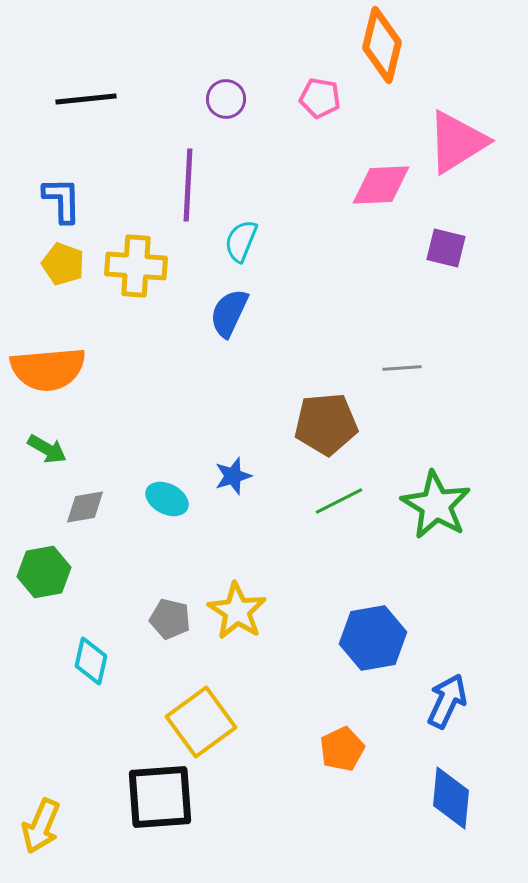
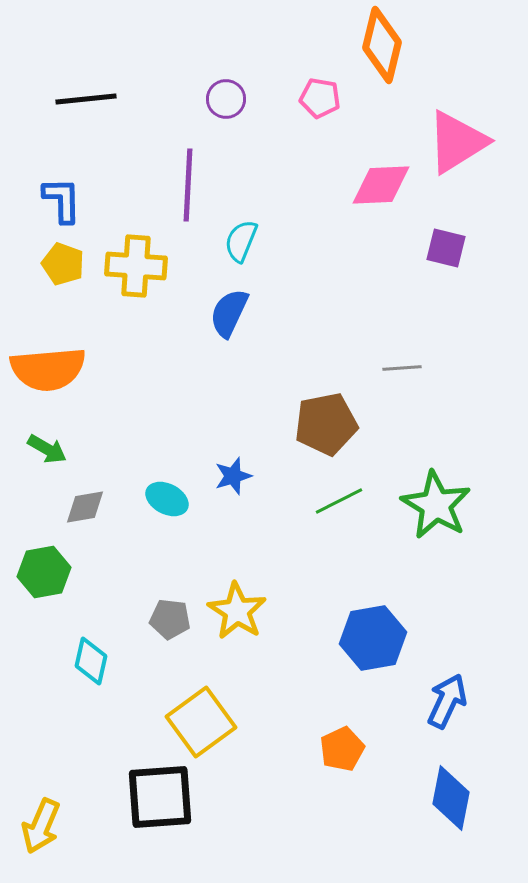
brown pentagon: rotated 6 degrees counterclockwise
gray pentagon: rotated 6 degrees counterclockwise
blue diamond: rotated 6 degrees clockwise
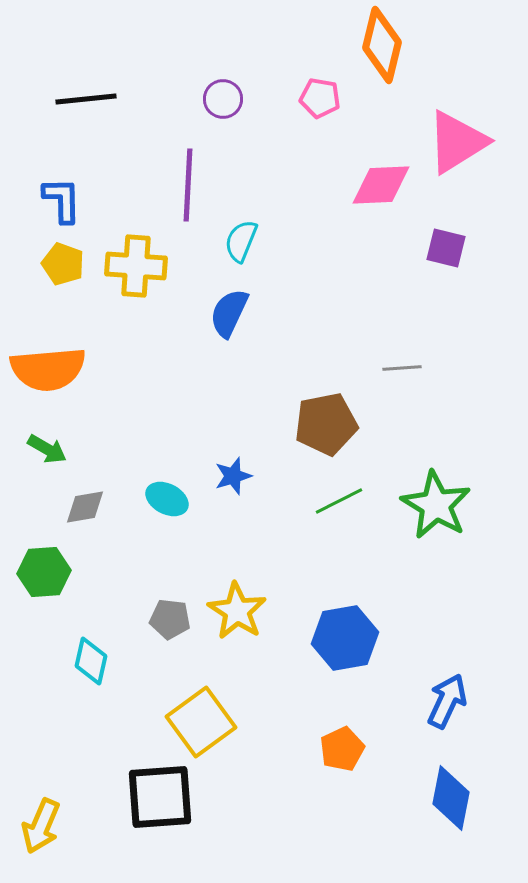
purple circle: moved 3 px left
green hexagon: rotated 6 degrees clockwise
blue hexagon: moved 28 px left
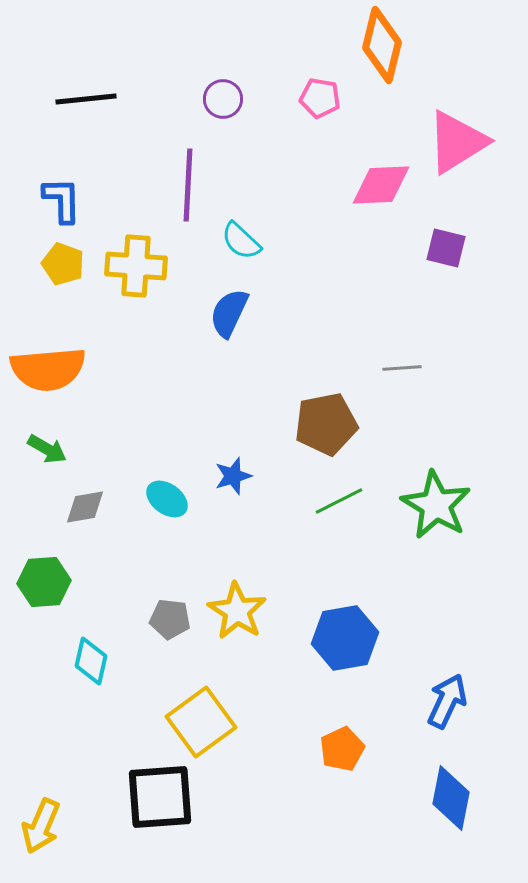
cyan semicircle: rotated 69 degrees counterclockwise
cyan ellipse: rotated 9 degrees clockwise
green hexagon: moved 10 px down
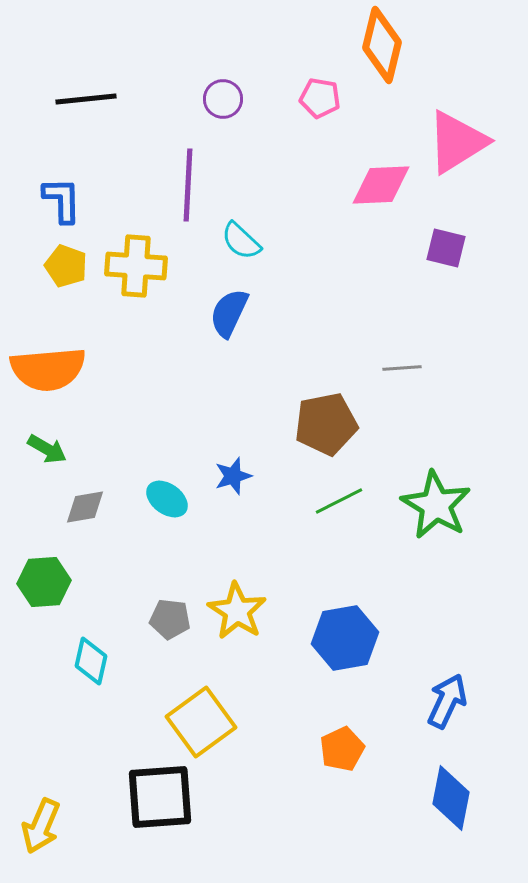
yellow pentagon: moved 3 px right, 2 px down
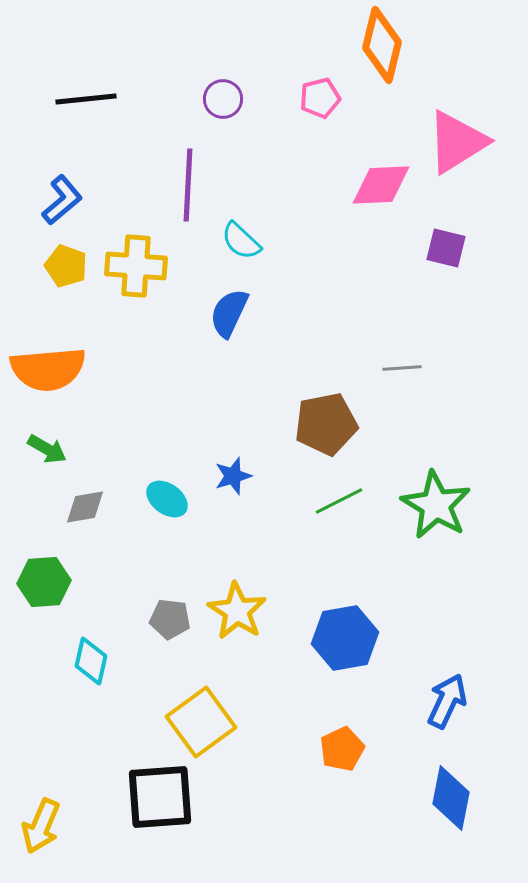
pink pentagon: rotated 24 degrees counterclockwise
blue L-shape: rotated 51 degrees clockwise
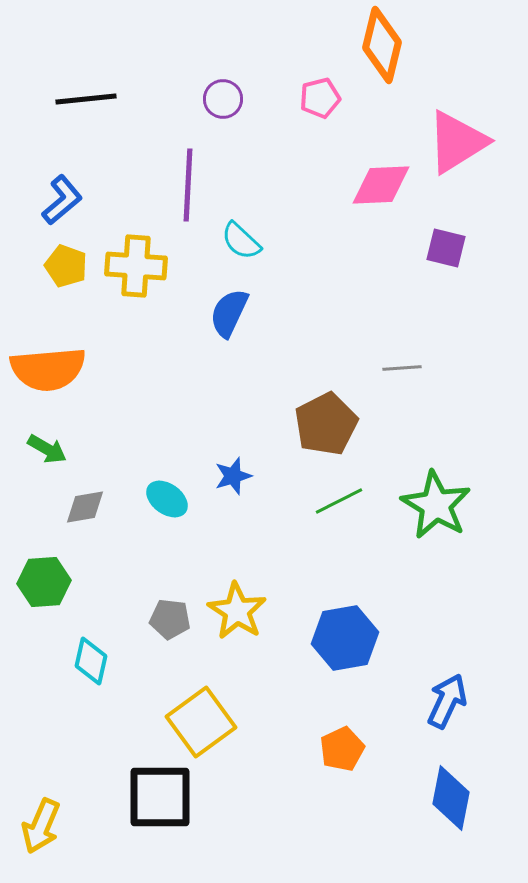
brown pentagon: rotated 16 degrees counterclockwise
black square: rotated 4 degrees clockwise
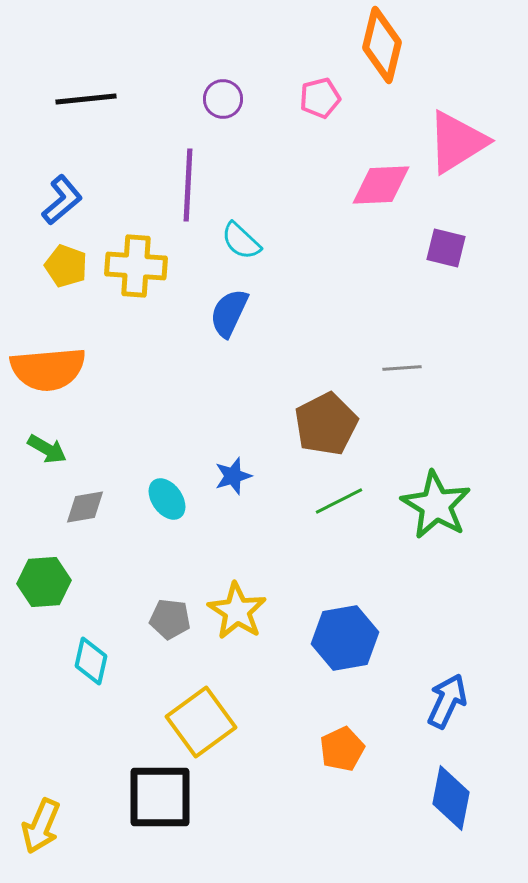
cyan ellipse: rotated 18 degrees clockwise
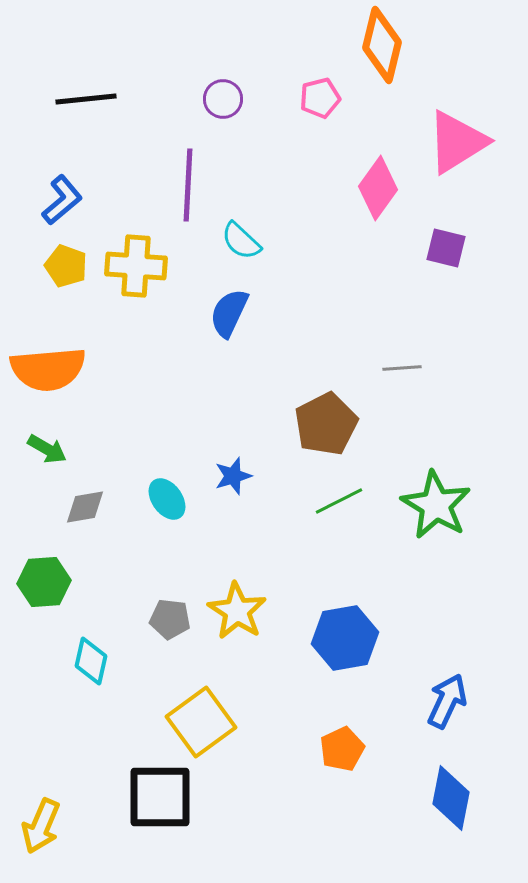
pink diamond: moved 3 px left, 3 px down; rotated 52 degrees counterclockwise
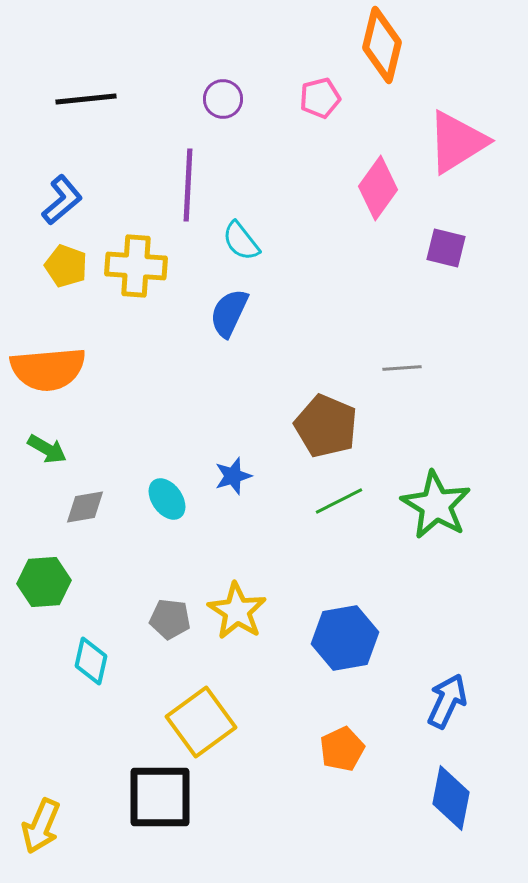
cyan semicircle: rotated 9 degrees clockwise
brown pentagon: moved 2 px down; rotated 22 degrees counterclockwise
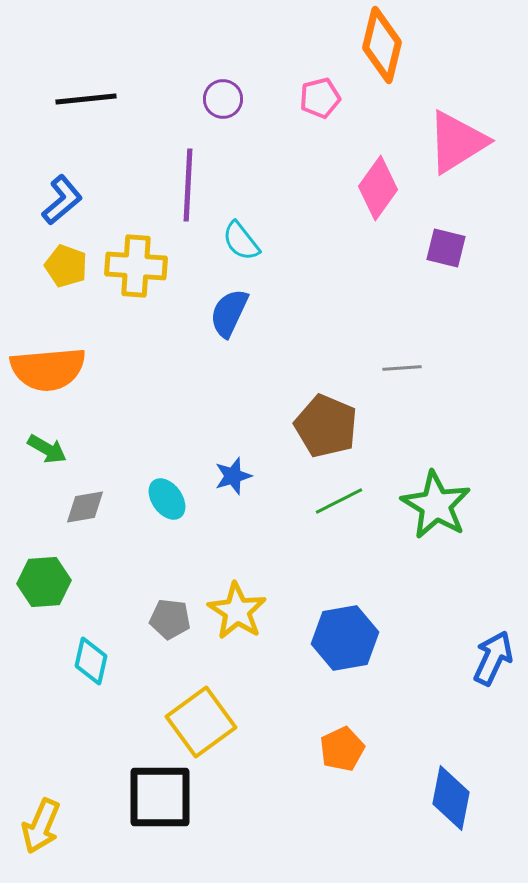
blue arrow: moved 46 px right, 43 px up
